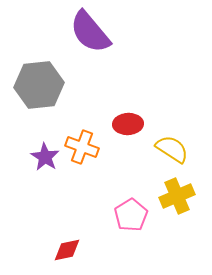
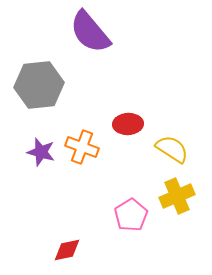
purple star: moved 4 px left, 5 px up; rotated 16 degrees counterclockwise
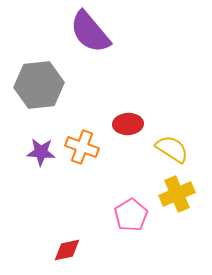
purple star: rotated 12 degrees counterclockwise
yellow cross: moved 2 px up
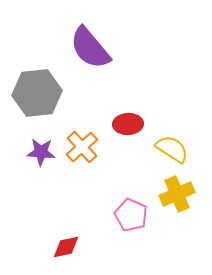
purple semicircle: moved 16 px down
gray hexagon: moved 2 px left, 8 px down
orange cross: rotated 28 degrees clockwise
pink pentagon: rotated 16 degrees counterclockwise
red diamond: moved 1 px left, 3 px up
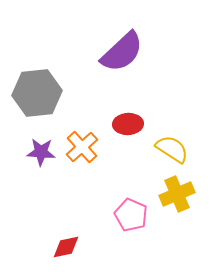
purple semicircle: moved 32 px right, 4 px down; rotated 93 degrees counterclockwise
